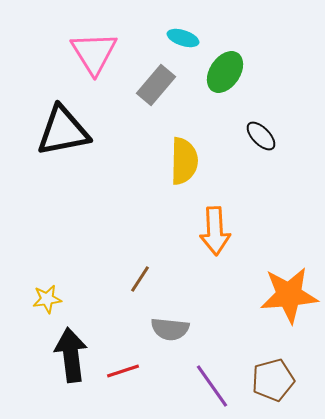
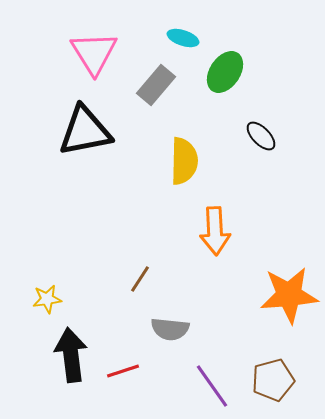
black triangle: moved 22 px right
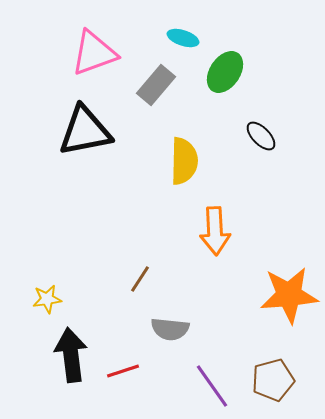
pink triangle: rotated 42 degrees clockwise
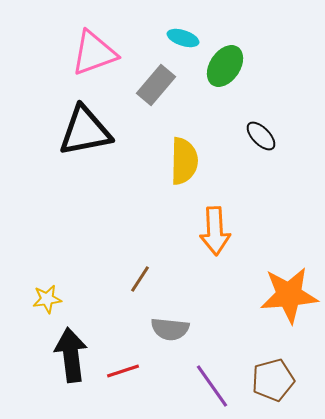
green ellipse: moved 6 px up
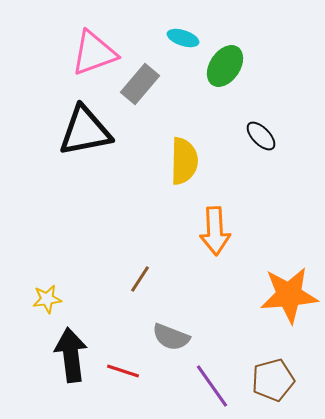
gray rectangle: moved 16 px left, 1 px up
gray semicircle: moved 1 px right, 8 px down; rotated 15 degrees clockwise
red line: rotated 36 degrees clockwise
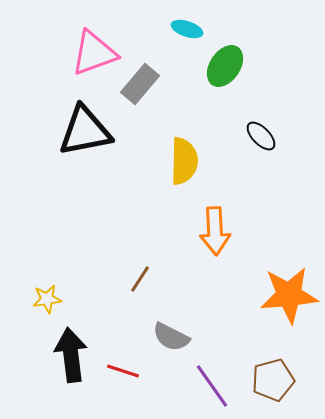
cyan ellipse: moved 4 px right, 9 px up
gray semicircle: rotated 6 degrees clockwise
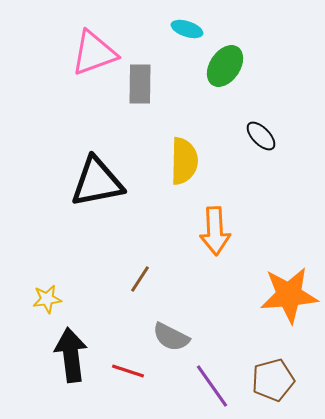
gray rectangle: rotated 39 degrees counterclockwise
black triangle: moved 12 px right, 51 px down
red line: moved 5 px right
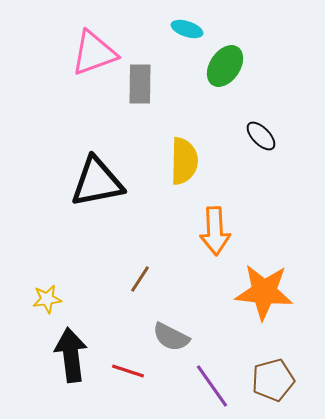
orange star: moved 25 px left, 3 px up; rotated 10 degrees clockwise
